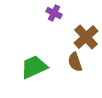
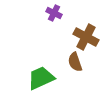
brown cross: rotated 20 degrees counterclockwise
green trapezoid: moved 7 px right, 11 px down
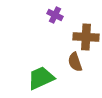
purple cross: moved 1 px right, 2 px down
brown cross: rotated 25 degrees counterclockwise
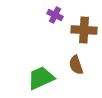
brown cross: moved 2 px left, 7 px up
brown semicircle: moved 1 px right, 3 px down
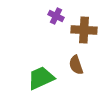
purple cross: moved 1 px right, 1 px down
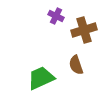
brown cross: rotated 20 degrees counterclockwise
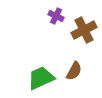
brown cross: rotated 10 degrees counterclockwise
brown semicircle: moved 2 px left, 6 px down; rotated 132 degrees counterclockwise
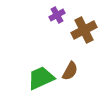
purple cross: moved 1 px right, 1 px up; rotated 35 degrees clockwise
brown semicircle: moved 4 px left
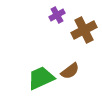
brown semicircle: rotated 24 degrees clockwise
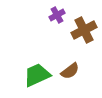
green trapezoid: moved 4 px left, 3 px up
